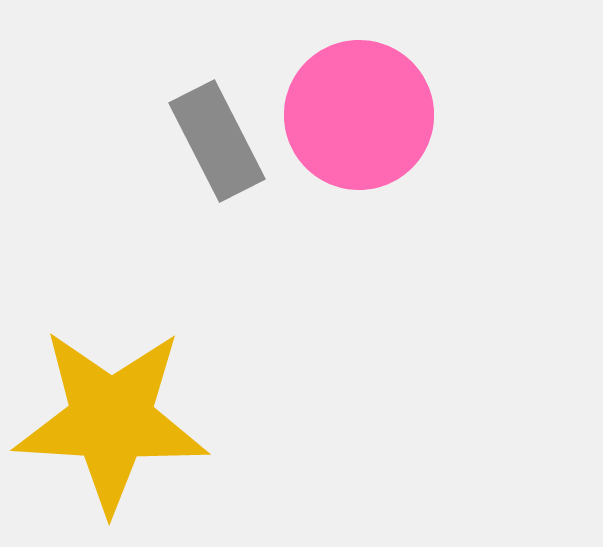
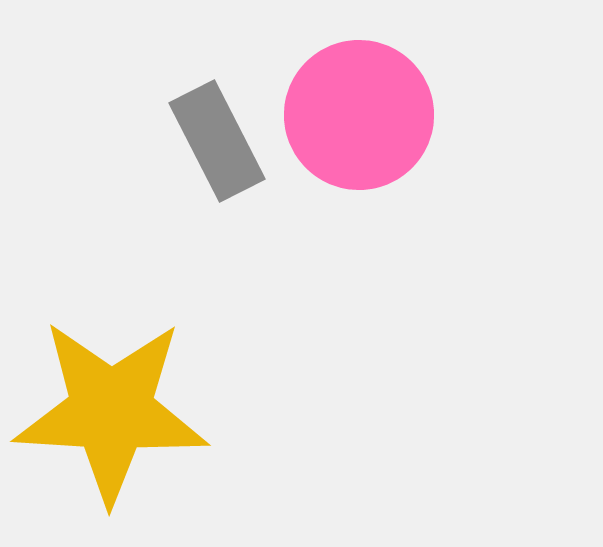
yellow star: moved 9 px up
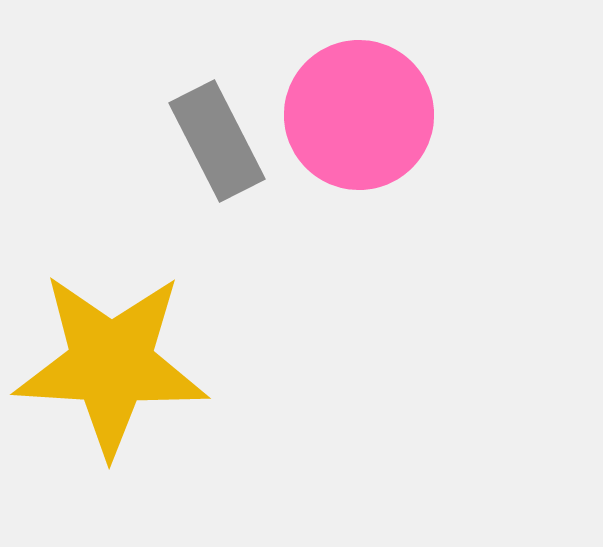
yellow star: moved 47 px up
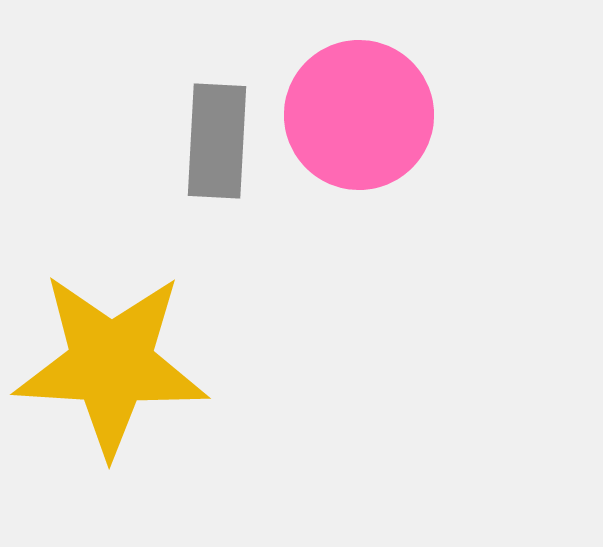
gray rectangle: rotated 30 degrees clockwise
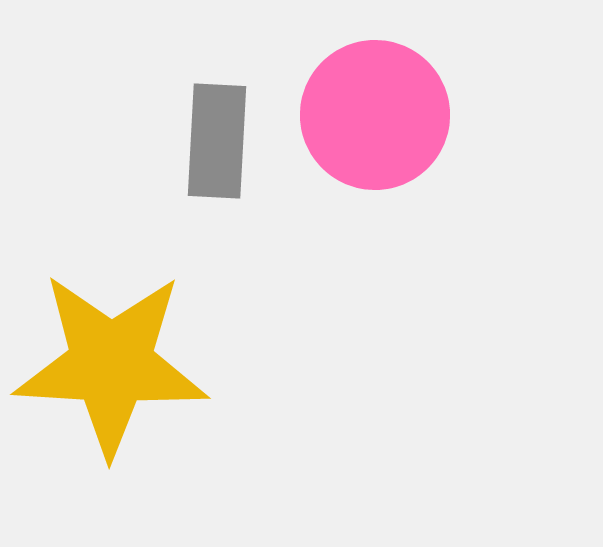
pink circle: moved 16 px right
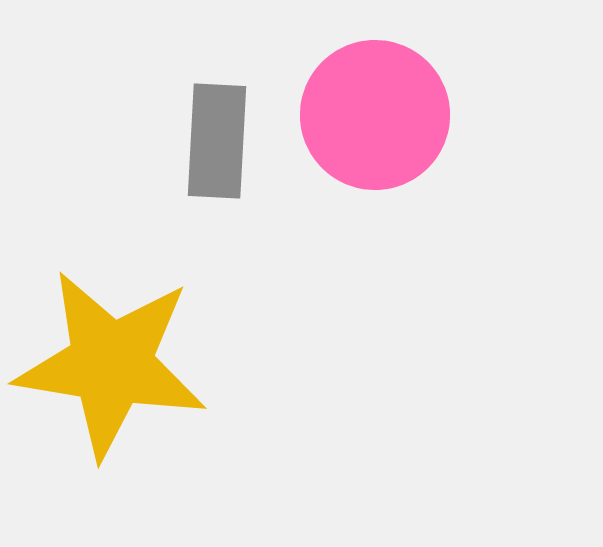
yellow star: rotated 6 degrees clockwise
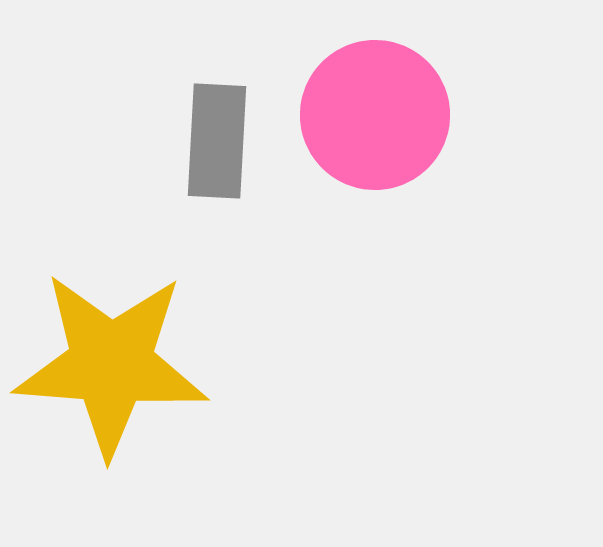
yellow star: rotated 5 degrees counterclockwise
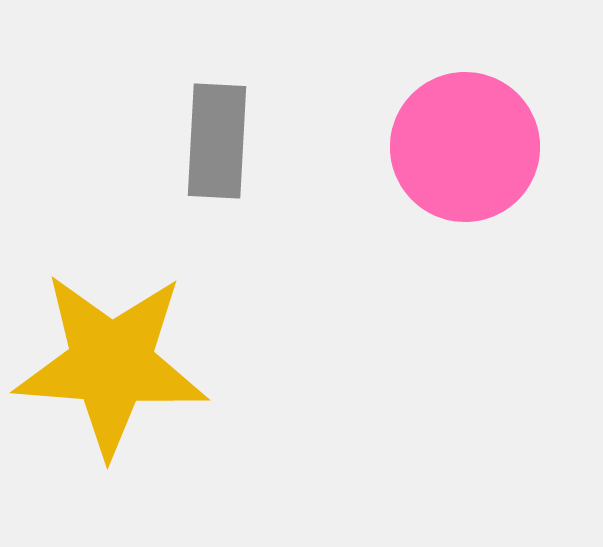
pink circle: moved 90 px right, 32 px down
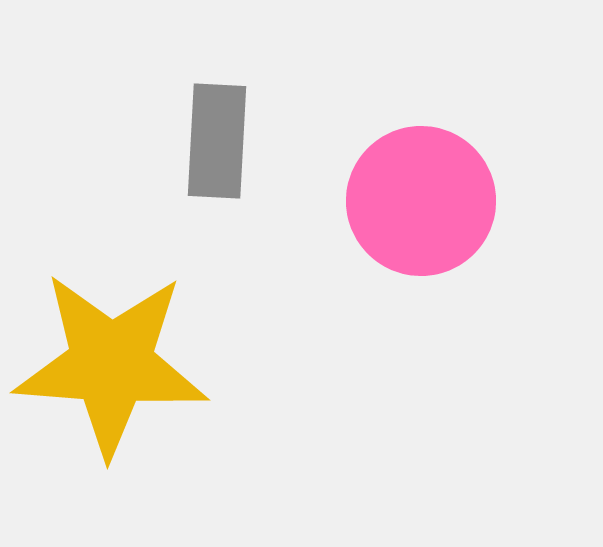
pink circle: moved 44 px left, 54 px down
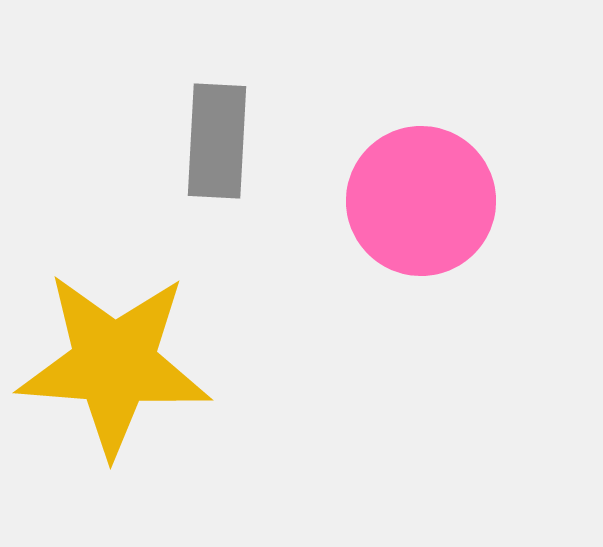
yellow star: moved 3 px right
